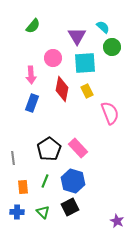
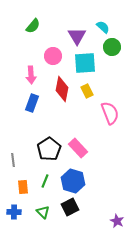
pink circle: moved 2 px up
gray line: moved 2 px down
blue cross: moved 3 px left
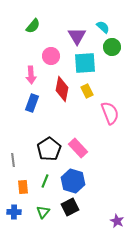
pink circle: moved 2 px left
green triangle: rotated 24 degrees clockwise
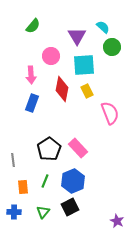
cyan square: moved 1 px left, 2 px down
blue hexagon: rotated 20 degrees clockwise
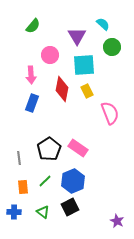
cyan semicircle: moved 3 px up
pink circle: moved 1 px left, 1 px up
pink rectangle: rotated 12 degrees counterclockwise
gray line: moved 6 px right, 2 px up
green line: rotated 24 degrees clockwise
green triangle: rotated 32 degrees counterclockwise
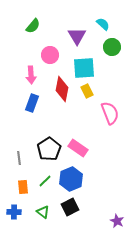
cyan square: moved 3 px down
blue hexagon: moved 2 px left, 2 px up
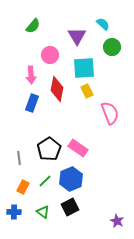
red diamond: moved 5 px left
orange rectangle: rotated 32 degrees clockwise
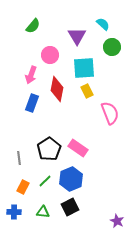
pink arrow: rotated 24 degrees clockwise
green triangle: rotated 32 degrees counterclockwise
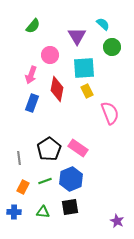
green line: rotated 24 degrees clockwise
black square: rotated 18 degrees clockwise
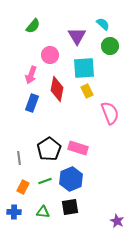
green circle: moved 2 px left, 1 px up
pink rectangle: rotated 18 degrees counterclockwise
